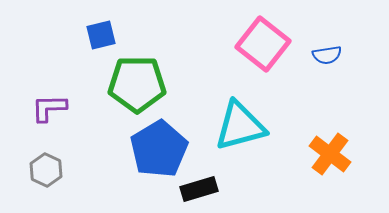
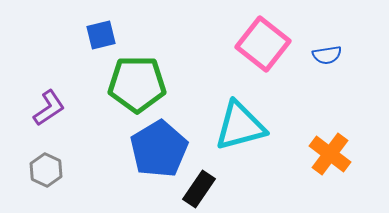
purple L-shape: rotated 147 degrees clockwise
black rectangle: rotated 39 degrees counterclockwise
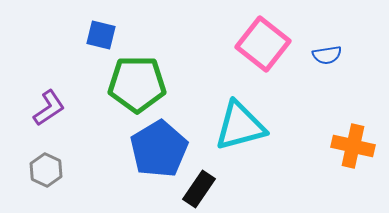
blue square: rotated 28 degrees clockwise
orange cross: moved 23 px right, 8 px up; rotated 24 degrees counterclockwise
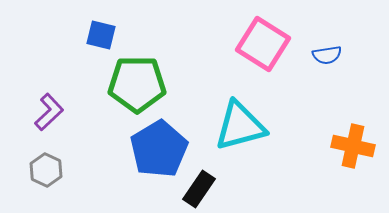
pink square: rotated 6 degrees counterclockwise
purple L-shape: moved 4 px down; rotated 9 degrees counterclockwise
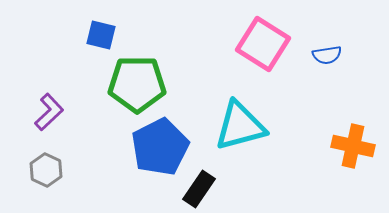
blue pentagon: moved 1 px right, 2 px up; rotated 4 degrees clockwise
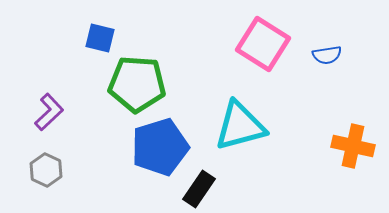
blue square: moved 1 px left, 3 px down
green pentagon: rotated 4 degrees clockwise
blue pentagon: rotated 10 degrees clockwise
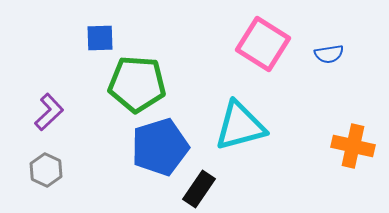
blue square: rotated 16 degrees counterclockwise
blue semicircle: moved 2 px right, 1 px up
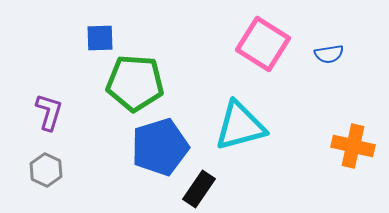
green pentagon: moved 2 px left, 1 px up
purple L-shape: rotated 30 degrees counterclockwise
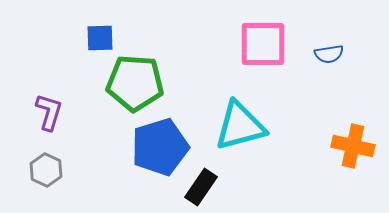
pink square: rotated 32 degrees counterclockwise
black rectangle: moved 2 px right, 2 px up
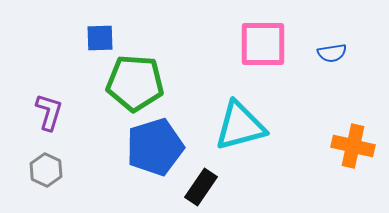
blue semicircle: moved 3 px right, 1 px up
blue pentagon: moved 5 px left
